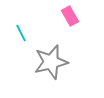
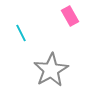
gray star: moved 8 px down; rotated 16 degrees counterclockwise
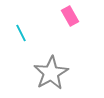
gray star: moved 3 px down
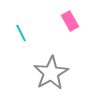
pink rectangle: moved 5 px down
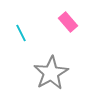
pink rectangle: moved 2 px left, 1 px down; rotated 12 degrees counterclockwise
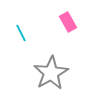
pink rectangle: rotated 12 degrees clockwise
